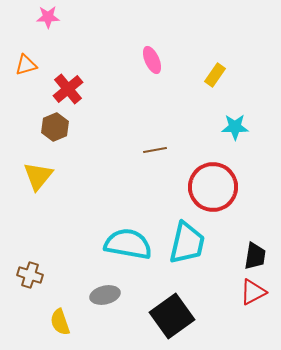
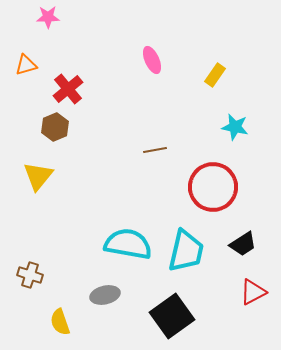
cyan star: rotated 12 degrees clockwise
cyan trapezoid: moved 1 px left, 8 px down
black trapezoid: moved 12 px left, 12 px up; rotated 48 degrees clockwise
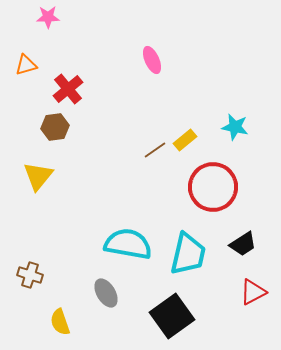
yellow rectangle: moved 30 px left, 65 px down; rotated 15 degrees clockwise
brown hexagon: rotated 16 degrees clockwise
brown line: rotated 25 degrees counterclockwise
cyan trapezoid: moved 2 px right, 3 px down
gray ellipse: moved 1 px right, 2 px up; rotated 72 degrees clockwise
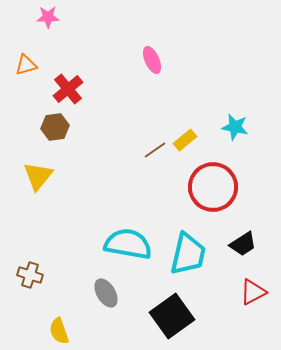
yellow semicircle: moved 1 px left, 9 px down
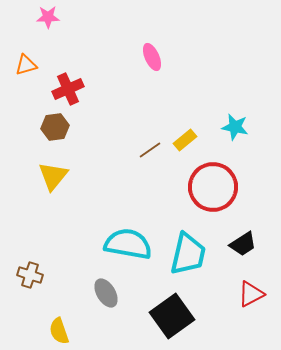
pink ellipse: moved 3 px up
red cross: rotated 16 degrees clockwise
brown line: moved 5 px left
yellow triangle: moved 15 px right
red triangle: moved 2 px left, 2 px down
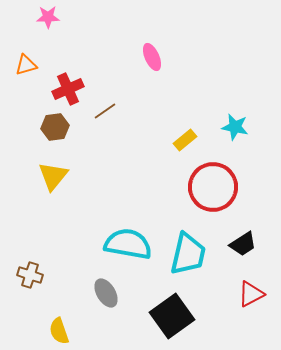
brown line: moved 45 px left, 39 px up
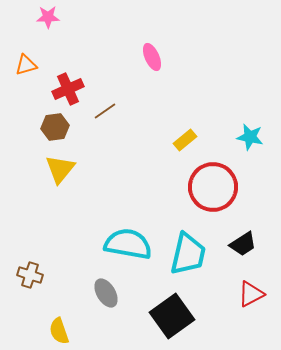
cyan star: moved 15 px right, 10 px down
yellow triangle: moved 7 px right, 7 px up
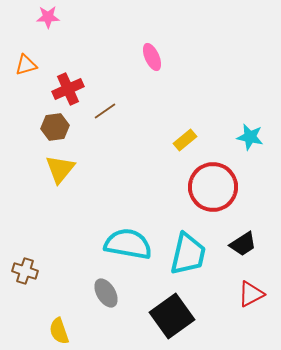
brown cross: moved 5 px left, 4 px up
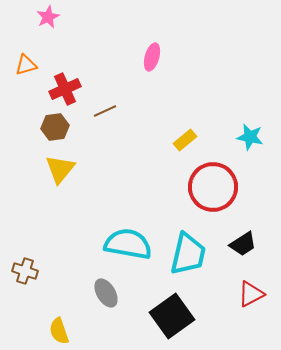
pink star: rotated 25 degrees counterclockwise
pink ellipse: rotated 40 degrees clockwise
red cross: moved 3 px left
brown line: rotated 10 degrees clockwise
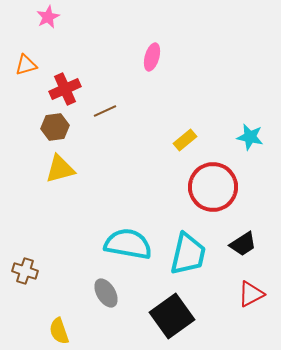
yellow triangle: rotated 36 degrees clockwise
